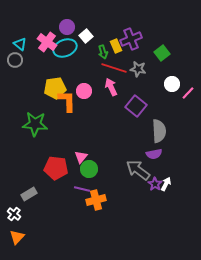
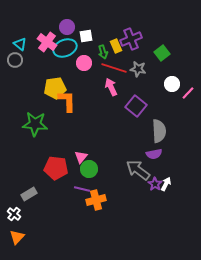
white square: rotated 32 degrees clockwise
pink circle: moved 28 px up
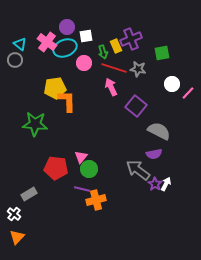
green square: rotated 28 degrees clockwise
gray semicircle: rotated 60 degrees counterclockwise
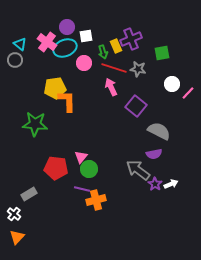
white arrow: moved 5 px right; rotated 40 degrees clockwise
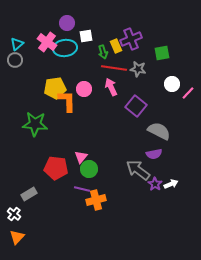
purple circle: moved 4 px up
cyan triangle: moved 3 px left; rotated 40 degrees clockwise
cyan ellipse: rotated 15 degrees clockwise
pink circle: moved 26 px down
red line: rotated 10 degrees counterclockwise
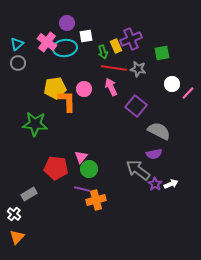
gray circle: moved 3 px right, 3 px down
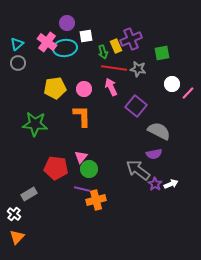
orange L-shape: moved 15 px right, 15 px down
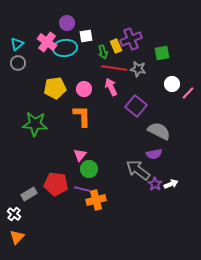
pink triangle: moved 1 px left, 2 px up
red pentagon: moved 16 px down
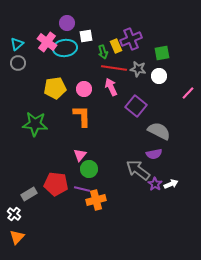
white circle: moved 13 px left, 8 px up
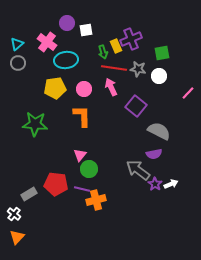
white square: moved 6 px up
cyan ellipse: moved 1 px right, 12 px down
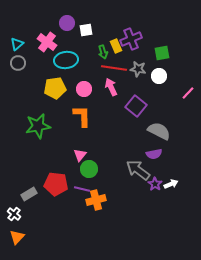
green star: moved 3 px right, 2 px down; rotated 15 degrees counterclockwise
